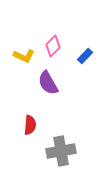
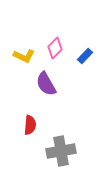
pink diamond: moved 2 px right, 2 px down
purple semicircle: moved 2 px left, 1 px down
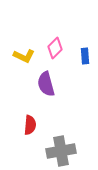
blue rectangle: rotated 49 degrees counterclockwise
purple semicircle: rotated 15 degrees clockwise
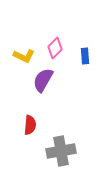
purple semicircle: moved 3 px left, 4 px up; rotated 45 degrees clockwise
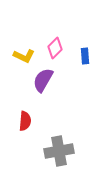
red semicircle: moved 5 px left, 4 px up
gray cross: moved 2 px left
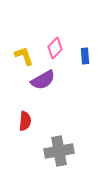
yellow L-shape: rotated 135 degrees counterclockwise
purple semicircle: rotated 150 degrees counterclockwise
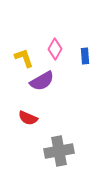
pink diamond: moved 1 px down; rotated 15 degrees counterclockwise
yellow L-shape: moved 2 px down
purple semicircle: moved 1 px left, 1 px down
red semicircle: moved 3 px right, 3 px up; rotated 108 degrees clockwise
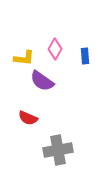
yellow L-shape: rotated 115 degrees clockwise
purple semicircle: rotated 65 degrees clockwise
gray cross: moved 1 px left, 1 px up
